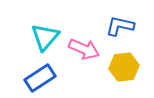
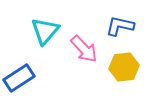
cyan triangle: moved 6 px up
pink arrow: rotated 24 degrees clockwise
blue rectangle: moved 21 px left
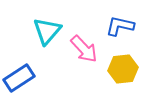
cyan triangle: moved 2 px right
yellow hexagon: moved 1 px left, 2 px down
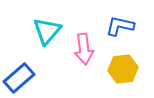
pink arrow: rotated 36 degrees clockwise
blue rectangle: rotated 8 degrees counterclockwise
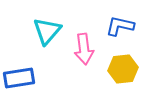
blue rectangle: rotated 32 degrees clockwise
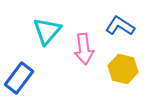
blue L-shape: rotated 20 degrees clockwise
yellow hexagon: rotated 20 degrees clockwise
blue rectangle: rotated 44 degrees counterclockwise
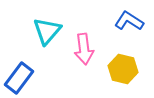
blue L-shape: moved 9 px right, 5 px up
